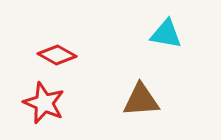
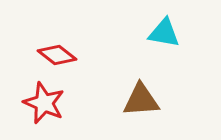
cyan triangle: moved 2 px left, 1 px up
red diamond: rotated 9 degrees clockwise
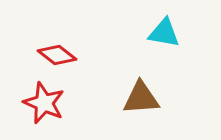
brown triangle: moved 2 px up
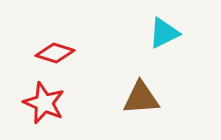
cyan triangle: rotated 36 degrees counterclockwise
red diamond: moved 2 px left, 2 px up; rotated 21 degrees counterclockwise
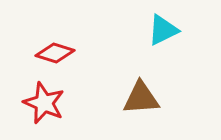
cyan triangle: moved 1 px left, 3 px up
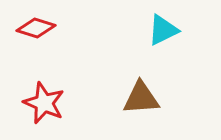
red diamond: moved 19 px left, 25 px up
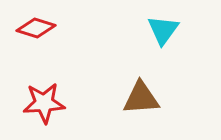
cyan triangle: rotated 28 degrees counterclockwise
red star: rotated 27 degrees counterclockwise
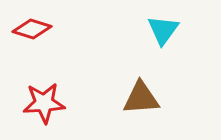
red diamond: moved 4 px left, 1 px down
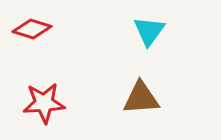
cyan triangle: moved 14 px left, 1 px down
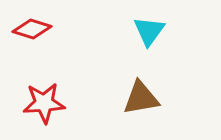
brown triangle: rotated 6 degrees counterclockwise
